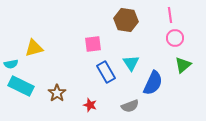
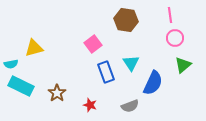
pink square: rotated 30 degrees counterclockwise
blue rectangle: rotated 10 degrees clockwise
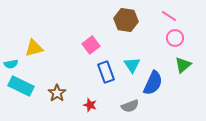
pink line: moved 1 px left, 1 px down; rotated 49 degrees counterclockwise
pink square: moved 2 px left, 1 px down
cyan triangle: moved 1 px right, 2 px down
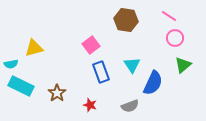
blue rectangle: moved 5 px left
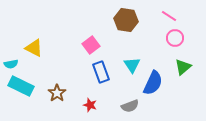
yellow triangle: rotated 42 degrees clockwise
green triangle: moved 2 px down
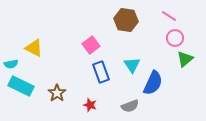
green triangle: moved 2 px right, 8 px up
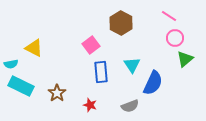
brown hexagon: moved 5 px left, 3 px down; rotated 20 degrees clockwise
blue rectangle: rotated 15 degrees clockwise
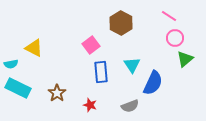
cyan rectangle: moved 3 px left, 2 px down
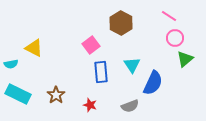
cyan rectangle: moved 6 px down
brown star: moved 1 px left, 2 px down
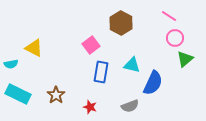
cyan triangle: rotated 42 degrees counterclockwise
blue rectangle: rotated 15 degrees clockwise
red star: moved 2 px down
